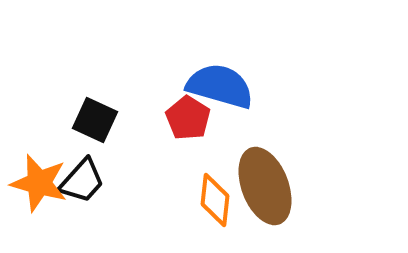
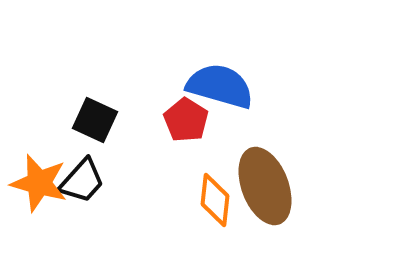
red pentagon: moved 2 px left, 2 px down
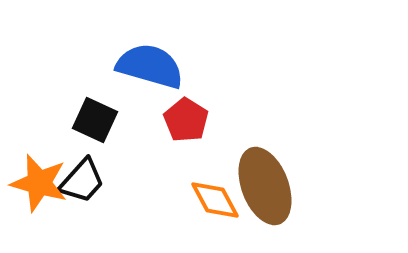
blue semicircle: moved 70 px left, 20 px up
orange diamond: rotated 34 degrees counterclockwise
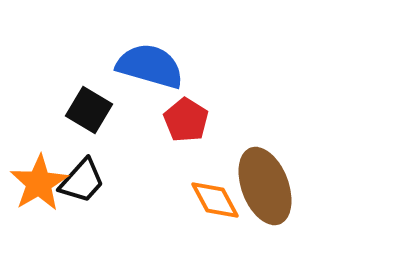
black square: moved 6 px left, 10 px up; rotated 6 degrees clockwise
orange star: rotated 26 degrees clockwise
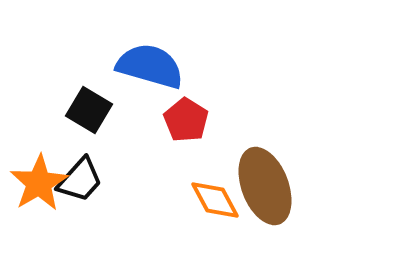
black trapezoid: moved 2 px left, 1 px up
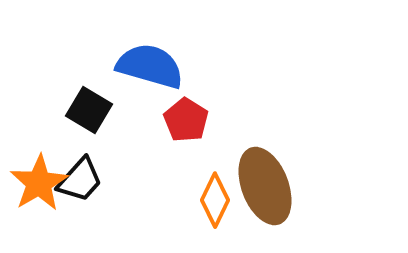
orange diamond: rotated 54 degrees clockwise
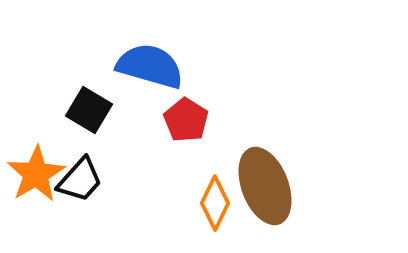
orange star: moved 3 px left, 9 px up
orange diamond: moved 3 px down
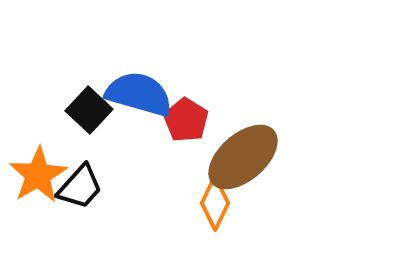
blue semicircle: moved 11 px left, 28 px down
black square: rotated 12 degrees clockwise
orange star: moved 2 px right, 1 px down
black trapezoid: moved 7 px down
brown ellipse: moved 22 px left, 29 px up; rotated 70 degrees clockwise
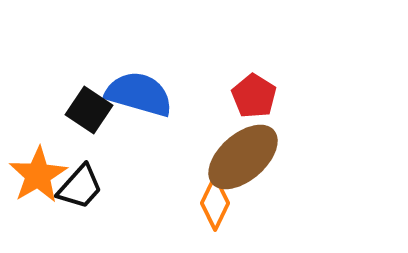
black square: rotated 9 degrees counterclockwise
red pentagon: moved 68 px right, 24 px up
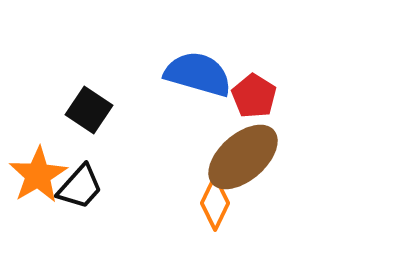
blue semicircle: moved 59 px right, 20 px up
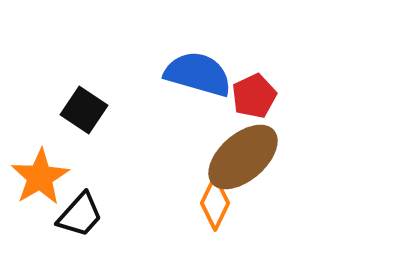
red pentagon: rotated 15 degrees clockwise
black square: moved 5 px left
orange star: moved 2 px right, 2 px down
black trapezoid: moved 28 px down
